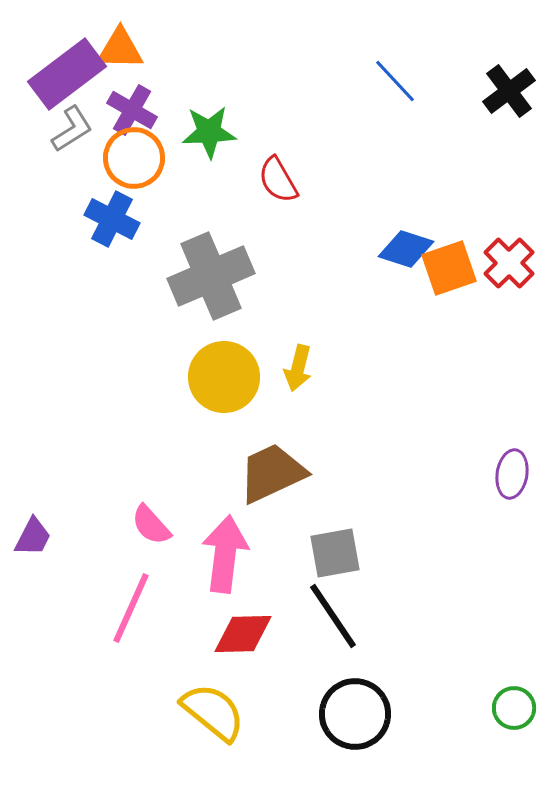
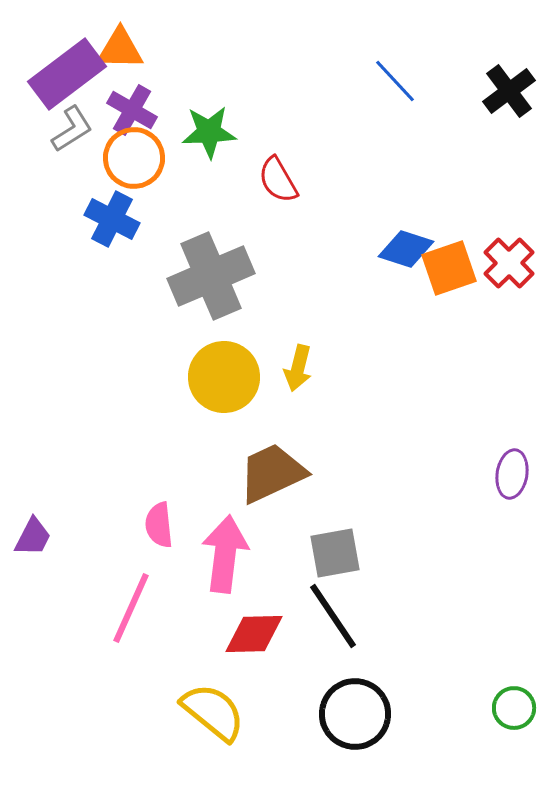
pink semicircle: moved 8 px right; rotated 36 degrees clockwise
red diamond: moved 11 px right
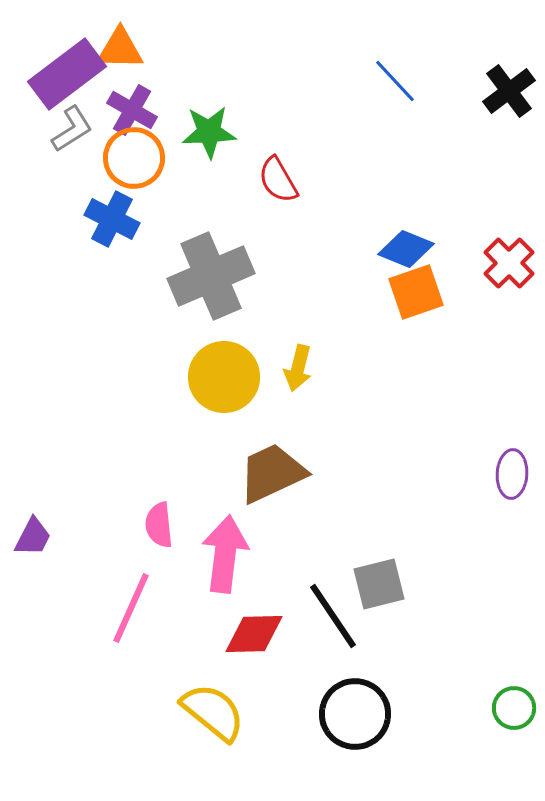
blue diamond: rotated 4 degrees clockwise
orange square: moved 33 px left, 24 px down
purple ellipse: rotated 6 degrees counterclockwise
gray square: moved 44 px right, 31 px down; rotated 4 degrees counterclockwise
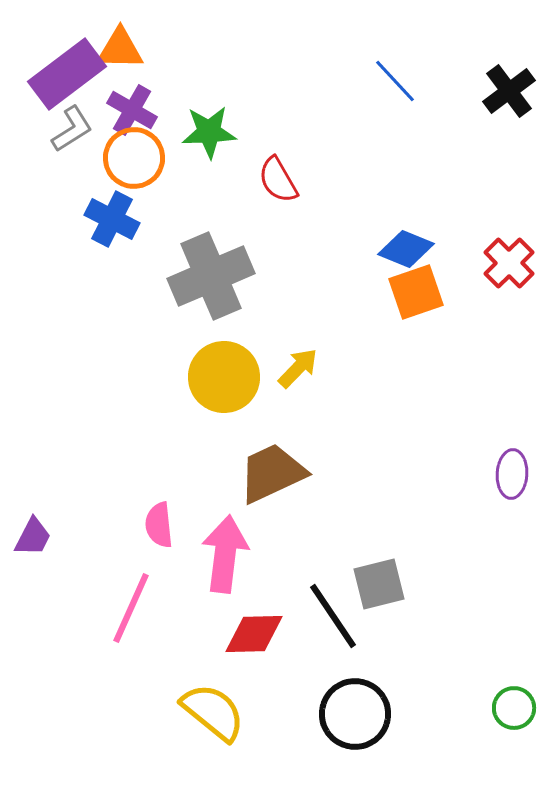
yellow arrow: rotated 150 degrees counterclockwise
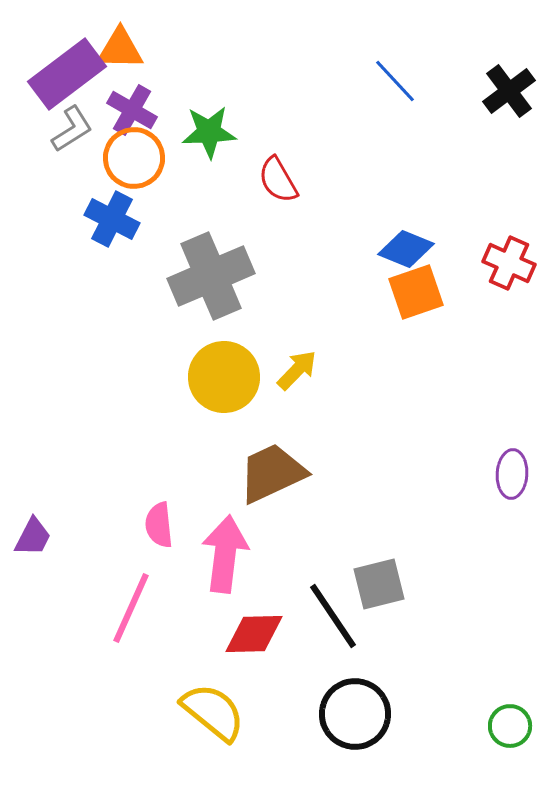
red cross: rotated 21 degrees counterclockwise
yellow arrow: moved 1 px left, 2 px down
green circle: moved 4 px left, 18 px down
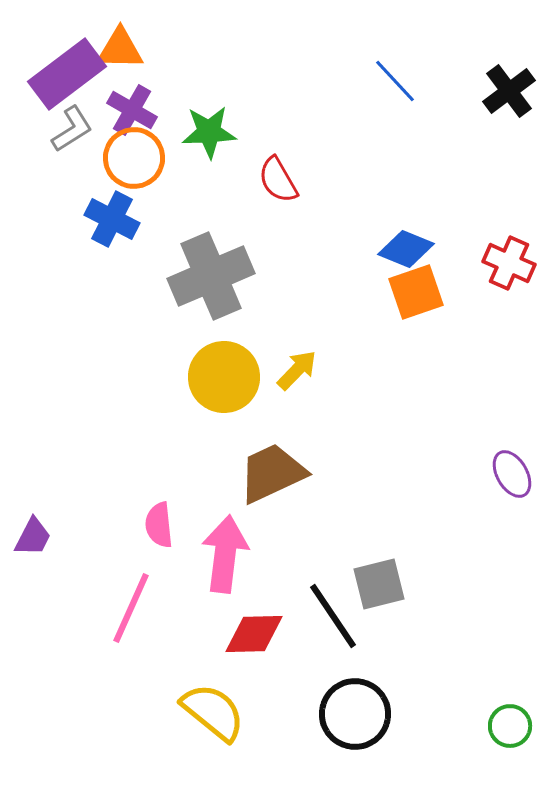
purple ellipse: rotated 33 degrees counterclockwise
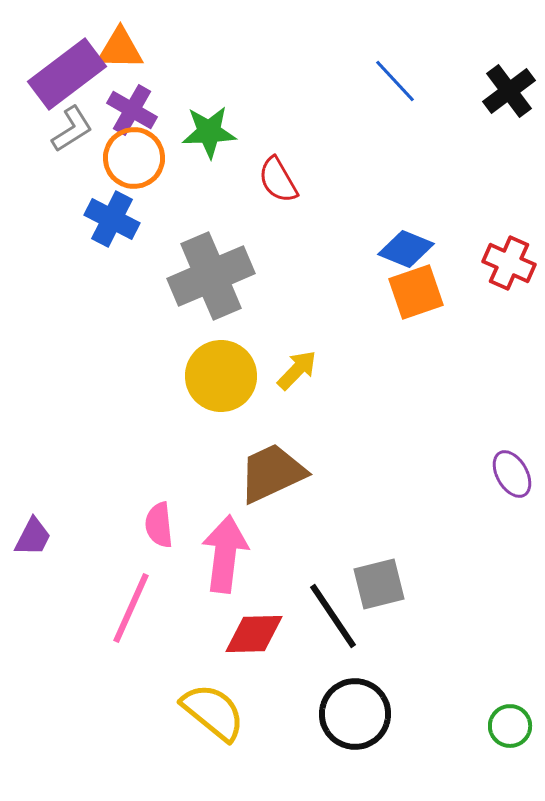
yellow circle: moved 3 px left, 1 px up
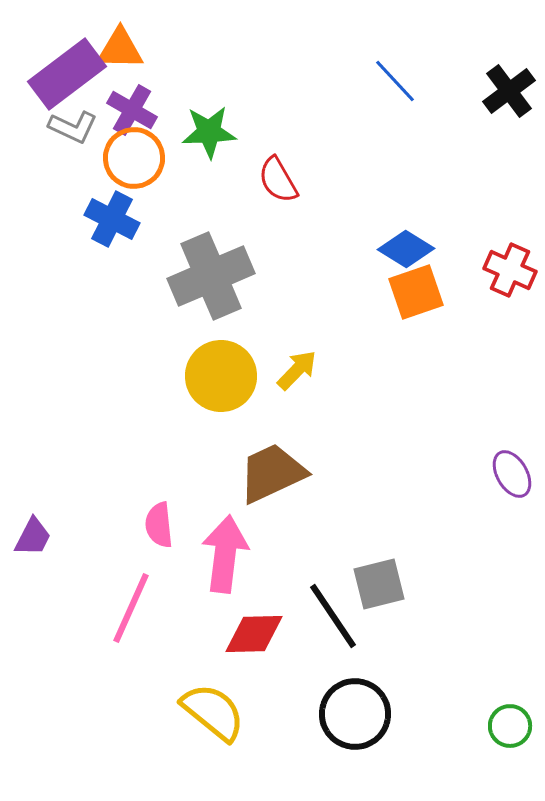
gray L-shape: moved 1 px right, 2 px up; rotated 57 degrees clockwise
blue diamond: rotated 10 degrees clockwise
red cross: moved 1 px right, 7 px down
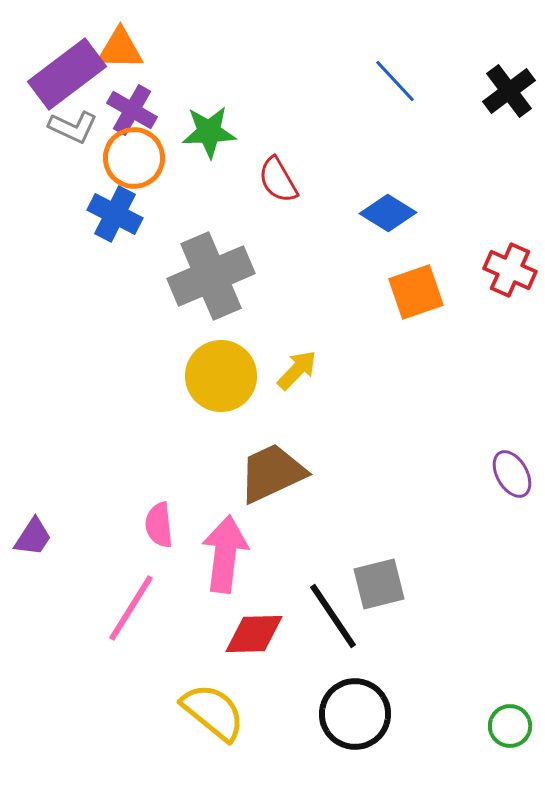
blue cross: moved 3 px right, 5 px up
blue diamond: moved 18 px left, 36 px up
purple trapezoid: rotated 6 degrees clockwise
pink line: rotated 8 degrees clockwise
